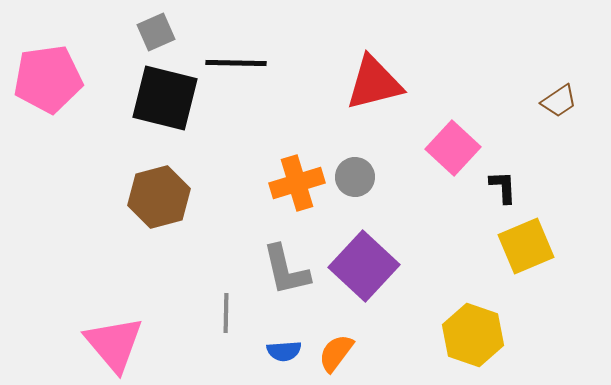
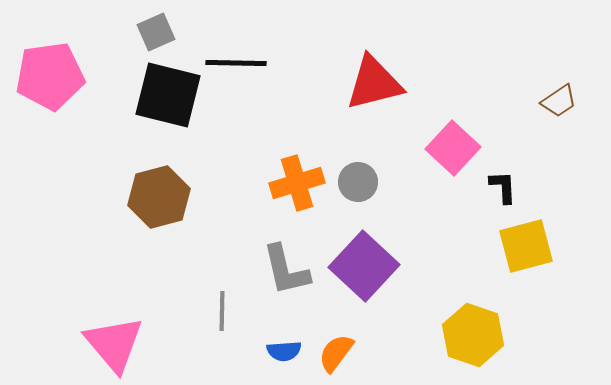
pink pentagon: moved 2 px right, 3 px up
black square: moved 3 px right, 3 px up
gray circle: moved 3 px right, 5 px down
yellow square: rotated 8 degrees clockwise
gray line: moved 4 px left, 2 px up
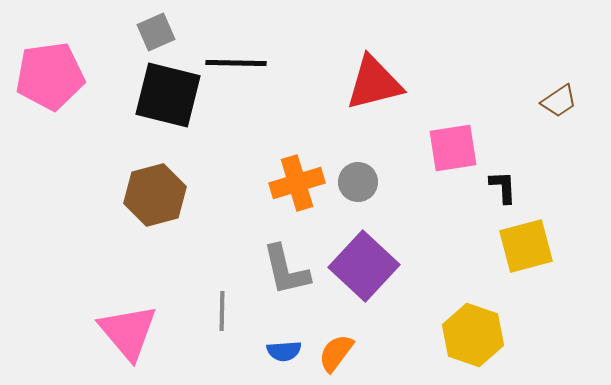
pink square: rotated 38 degrees clockwise
brown hexagon: moved 4 px left, 2 px up
pink triangle: moved 14 px right, 12 px up
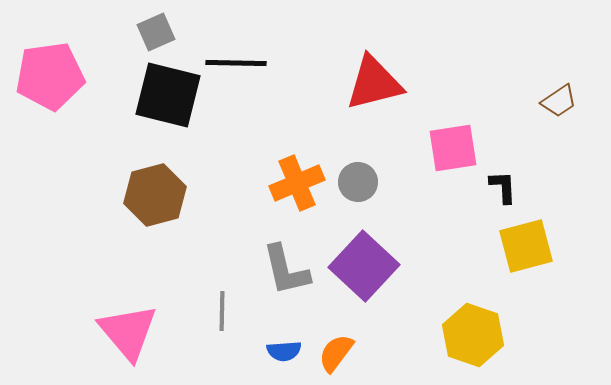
orange cross: rotated 6 degrees counterclockwise
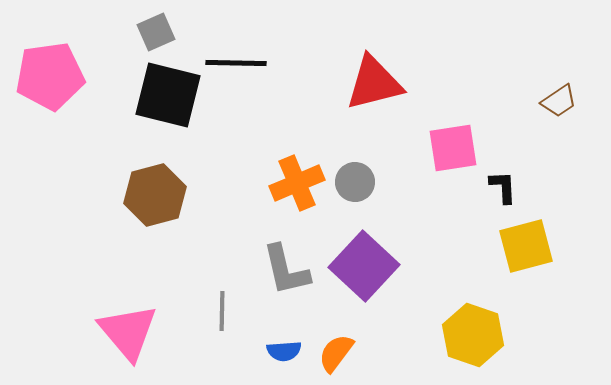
gray circle: moved 3 px left
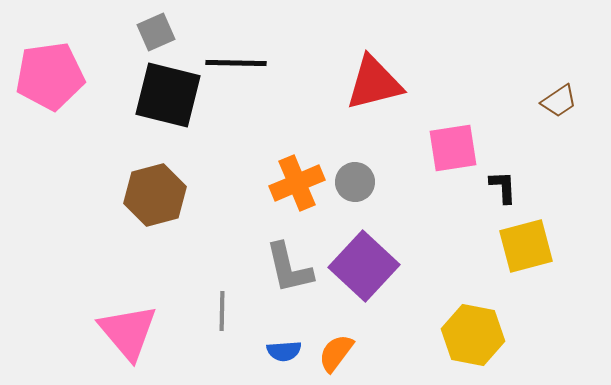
gray L-shape: moved 3 px right, 2 px up
yellow hexagon: rotated 8 degrees counterclockwise
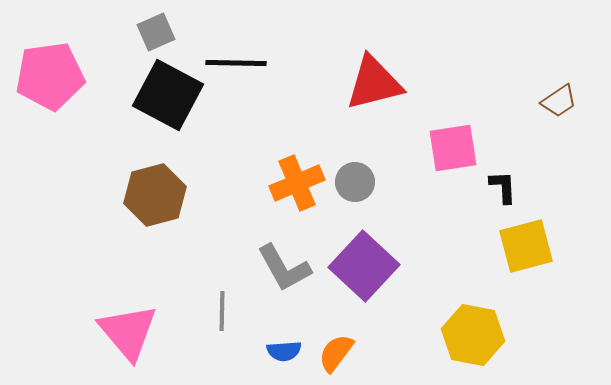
black square: rotated 14 degrees clockwise
gray L-shape: moved 5 px left; rotated 16 degrees counterclockwise
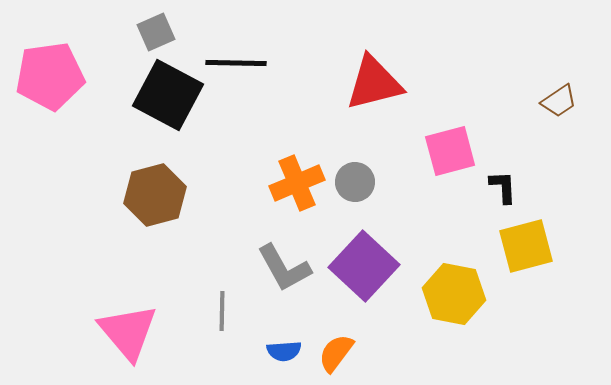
pink square: moved 3 px left, 3 px down; rotated 6 degrees counterclockwise
yellow hexagon: moved 19 px left, 41 px up
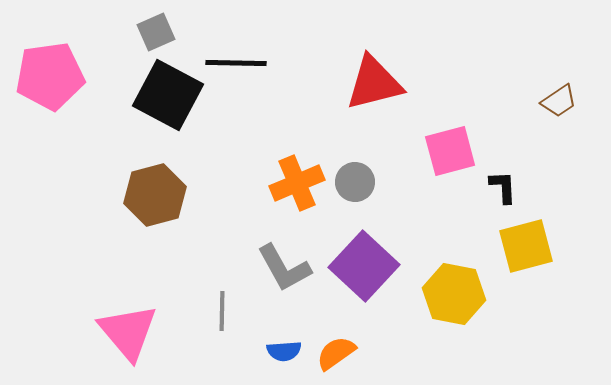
orange semicircle: rotated 18 degrees clockwise
